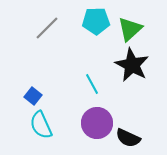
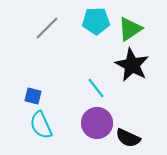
green triangle: rotated 8 degrees clockwise
cyan line: moved 4 px right, 4 px down; rotated 10 degrees counterclockwise
blue square: rotated 24 degrees counterclockwise
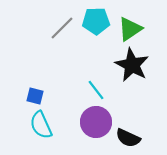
gray line: moved 15 px right
cyan line: moved 2 px down
blue square: moved 2 px right
purple circle: moved 1 px left, 1 px up
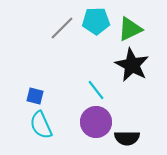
green triangle: rotated 8 degrees clockwise
black semicircle: moved 1 px left; rotated 25 degrees counterclockwise
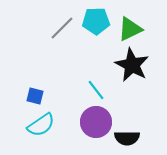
cyan semicircle: rotated 100 degrees counterclockwise
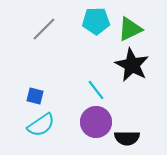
gray line: moved 18 px left, 1 px down
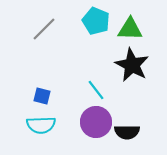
cyan pentagon: rotated 24 degrees clockwise
green triangle: rotated 28 degrees clockwise
blue square: moved 7 px right
cyan semicircle: rotated 32 degrees clockwise
black semicircle: moved 6 px up
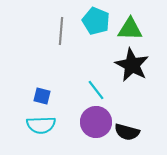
gray line: moved 17 px right, 2 px down; rotated 40 degrees counterclockwise
black semicircle: rotated 15 degrees clockwise
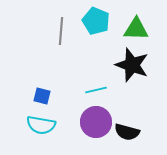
green triangle: moved 6 px right
black star: rotated 8 degrees counterclockwise
cyan line: rotated 65 degrees counterclockwise
cyan semicircle: rotated 12 degrees clockwise
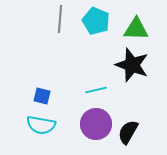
gray line: moved 1 px left, 12 px up
purple circle: moved 2 px down
black semicircle: moved 1 px right; rotated 105 degrees clockwise
